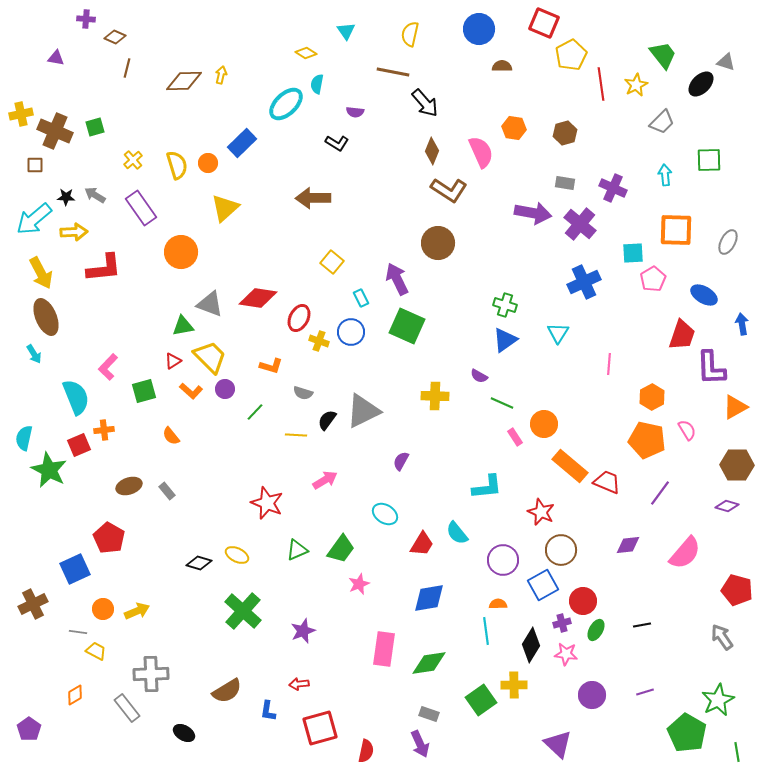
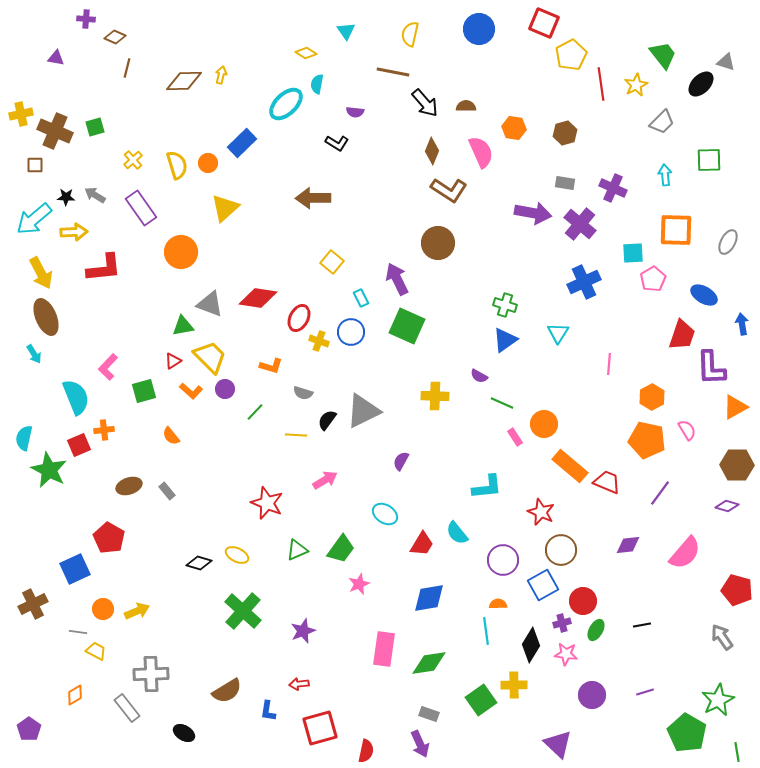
brown semicircle at (502, 66): moved 36 px left, 40 px down
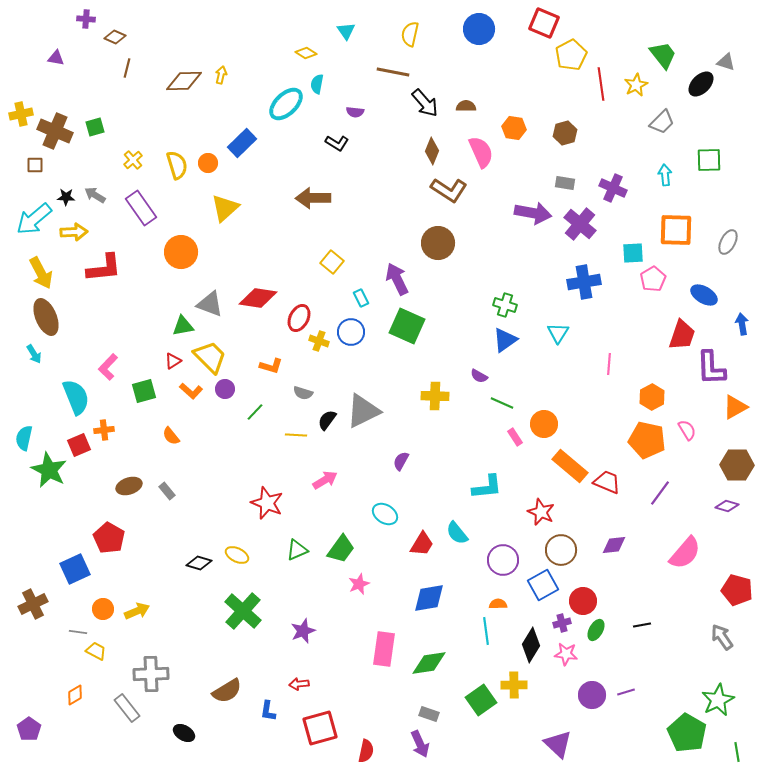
blue cross at (584, 282): rotated 16 degrees clockwise
purple diamond at (628, 545): moved 14 px left
purple line at (645, 692): moved 19 px left
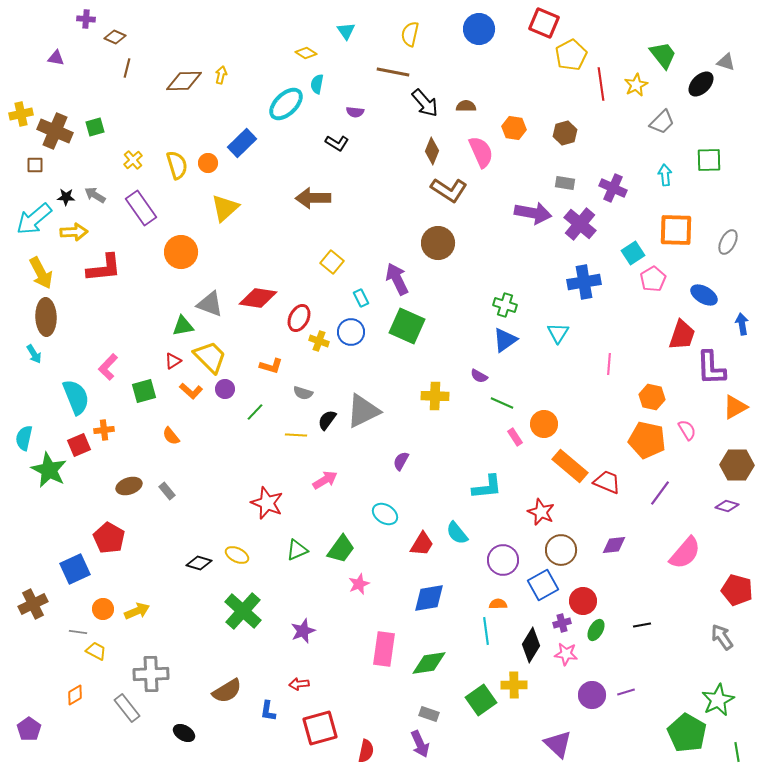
cyan square at (633, 253): rotated 30 degrees counterclockwise
brown ellipse at (46, 317): rotated 21 degrees clockwise
orange hexagon at (652, 397): rotated 20 degrees counterclockwise
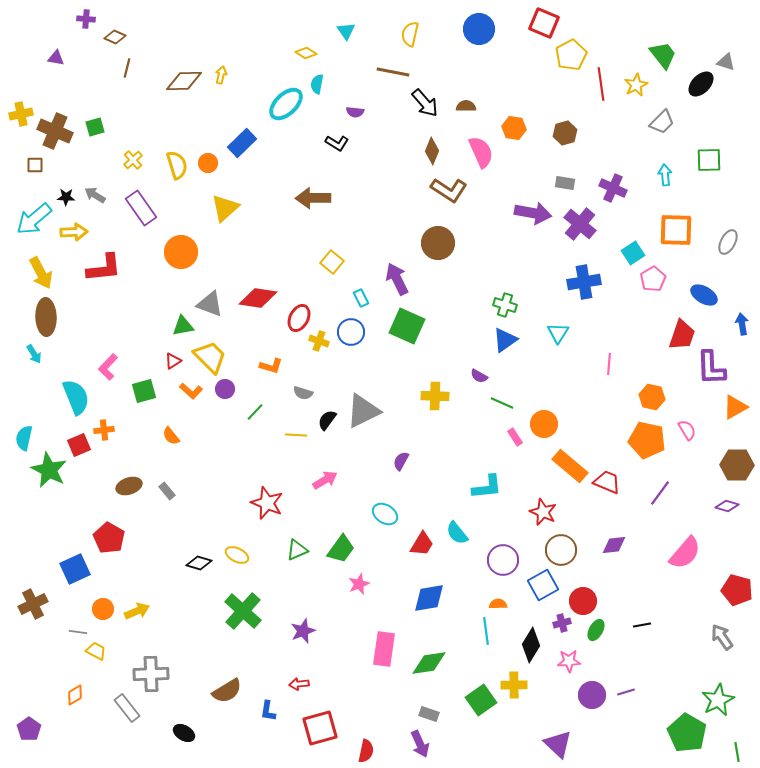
red star at (541, 512): moved 2 px right
pink star at (566, 654): moved 3 px right, 7 px down; rotated 10 degrees counterclockwise
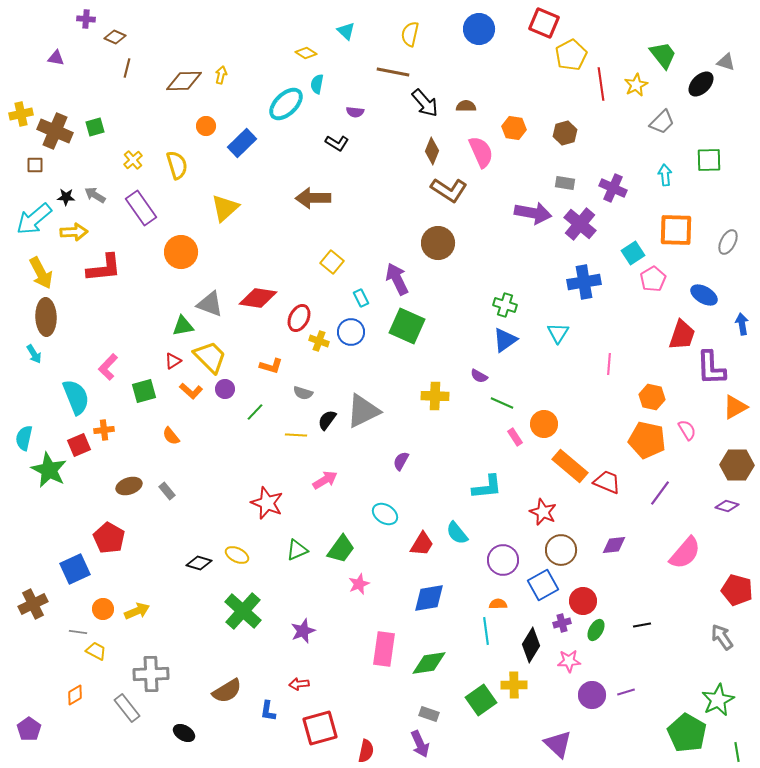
cyan triangle at (346, 31): rotated 12 degrees counterclockwise
orange circle at (208, 163): moved 2 px left, 37 px up
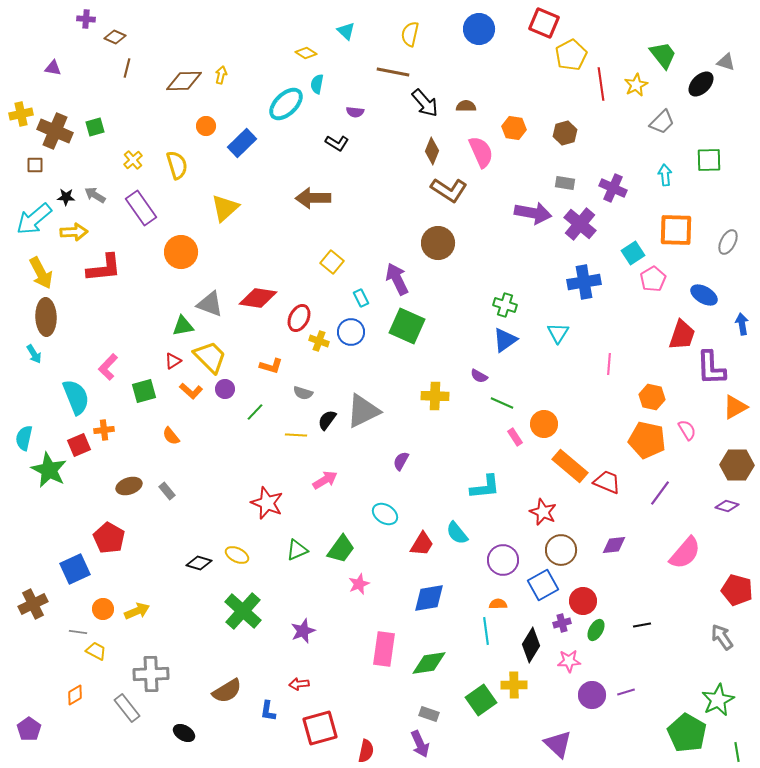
purple triangle at (56, 58): moved 3 px left, 10 px down
cyan L-shape at (487, 487): moved 2 px left
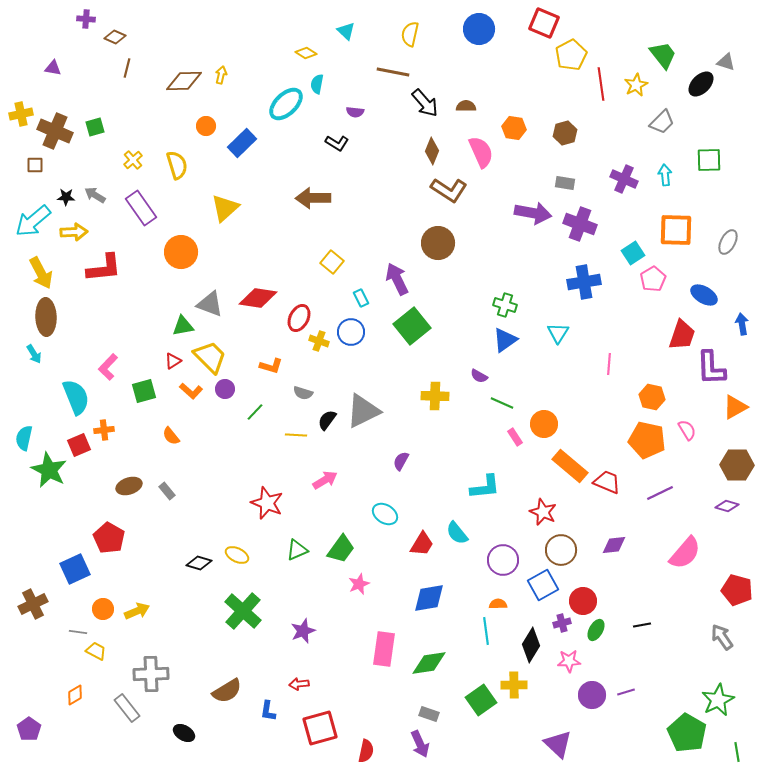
purple cross at (613, 188): moved 11 px right, 9 px up
cyan arrow at (34, 219): moved 1 px left, 2 px down
purple cross at (580, 224): rotated 20 degrees counterclockwise
green square at (407, 326): moved 5 px right; rotated 27 degrees clockwise
purple line at (660, 493): rotated 28 degrees clockwise
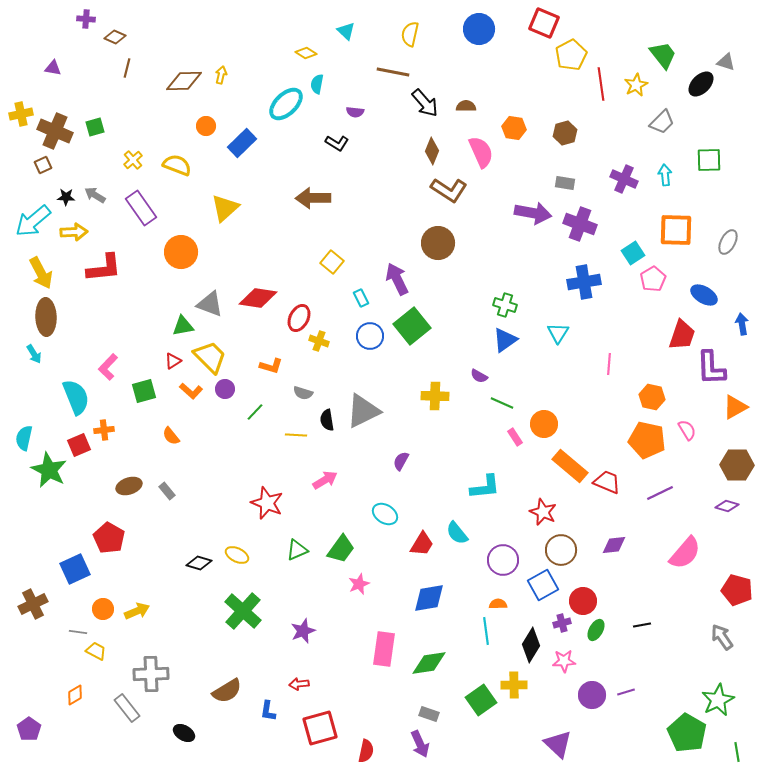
brown square at (35, 165): moved 8 px right; rotated 24 degrees counterclockwise
yellow semicircle at (177, 165): rotated 52 degrees counterclockwise
blue circle at (351, 332): moved 19 px right, 4 px down
black semicircle at (327, 420): rotated 45 degrees counterclockwise
pink star at (569, 661): moved 5 px left
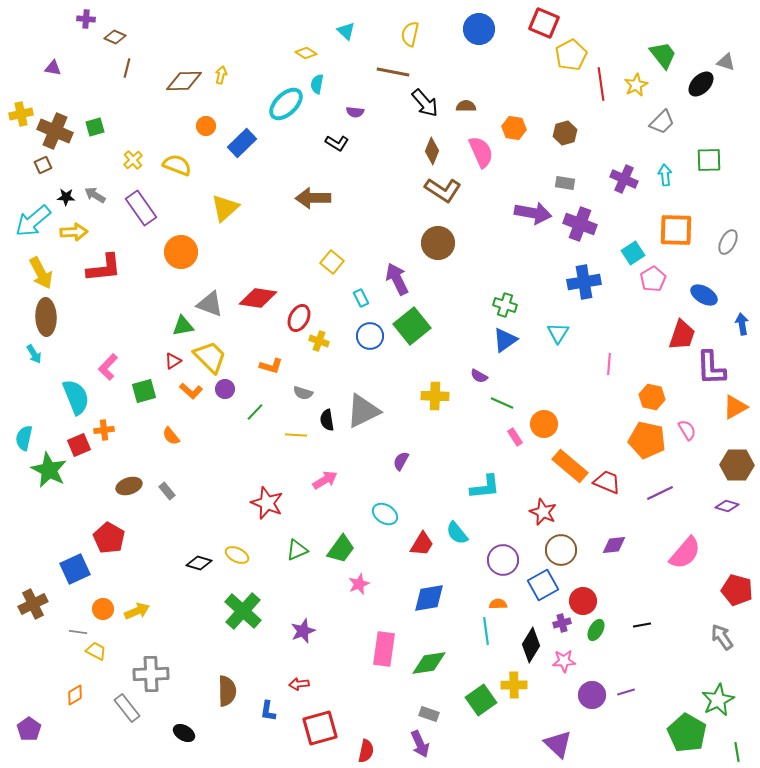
brown L-shape at (449, 190): moved 6 px left
brown semicircle at (227, 691): rotated 60 degrees counterclockwise
